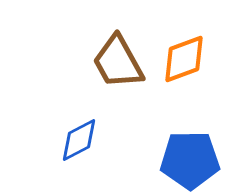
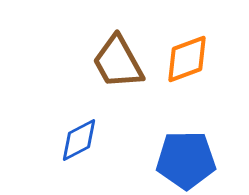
orange diamond: moved 3 px right
blue pentagon: moved 4 px left
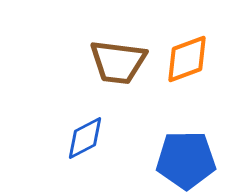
brown trapezoid: rotated 54 degrees counterclockwise
blue diamond: moved 6 px right, 2 px up
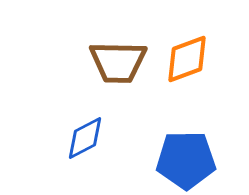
brown trapezoid: rotated 6 degrees counterclockwise
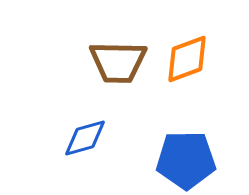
blue diamond: rotated 12 degrees clockwise
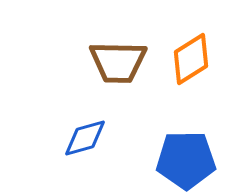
orange diamond: moved 4 px right; rotated 12 degrees counterclockwise
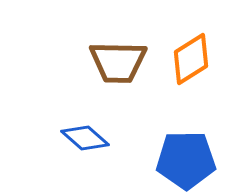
blue diamond: rotated 57 degrees clockwise
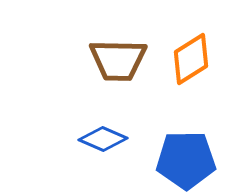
brown trapezoid: moved 2 px up
blue diamond: moved 18 px right, 1 px down; rotated 18 degrees counterclockwise
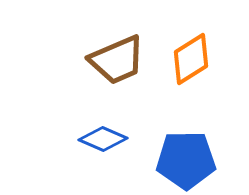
brown trapezoid: moved 1 px left; rotated 24 degrees counterclockwise
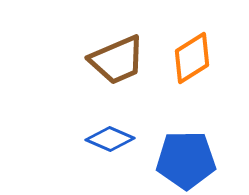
orange diamond: moved 1 px right, 1 px up
blue diamond: moved 7 px right
